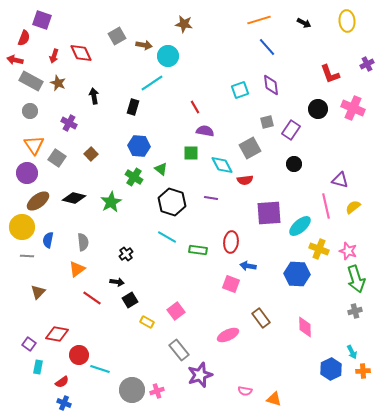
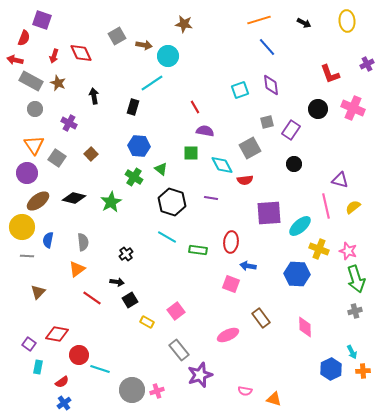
gray circle at (30, 111): moved 5 px right, 2 px up
blue cross at (64, 403): rotated 32 degrees clockwise
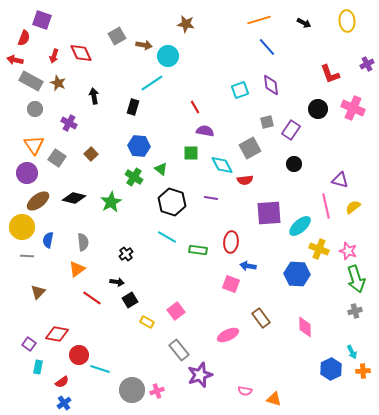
brown star at (184, 24): moved 2 px right
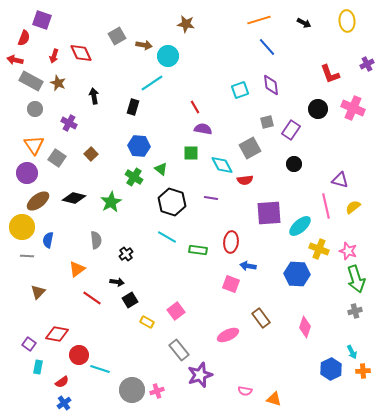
purple semicircle at (205, 131): moved 2 px left, 2 px up
gray semicircle at (83, 242): moved 13 px right, 2 px up
pink diamond at (305, 327): rotated 20 degrees clockwise
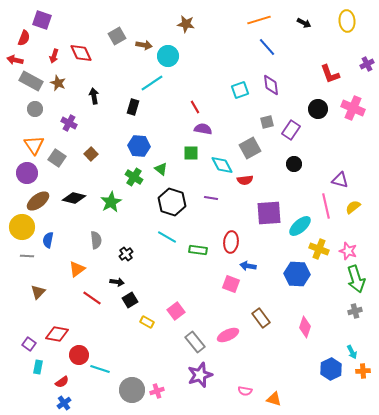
gray rectangle at (179, 350): moved 16 px right, 8 px up
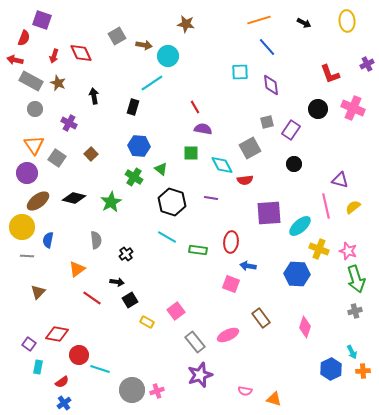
cyan square at (240, 90): moved 18 px up; rotated 18 degrees clockwise
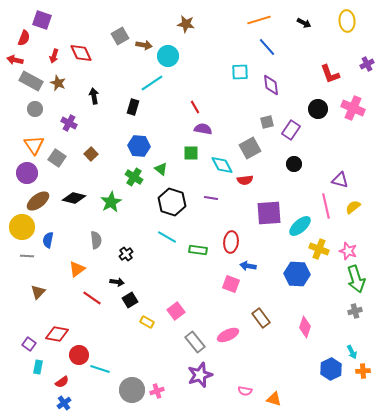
gray square at (117, 36): moved 3 px right
